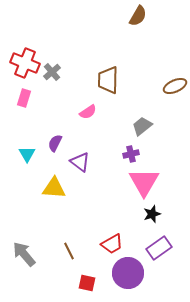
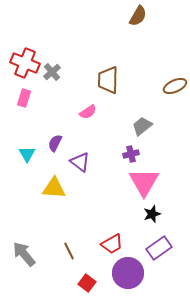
red square: rotated 24 degrees clockwise
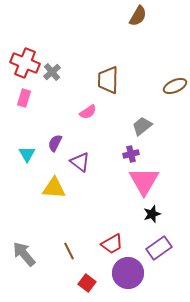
pink triangle: moved 1 px up
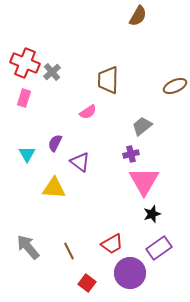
gray arrow: moved 4 px right, 7 px up
purple circle: moved 2 px right
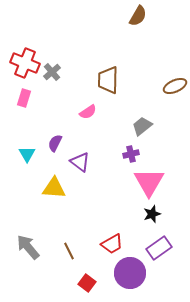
pink triangle: moved 5 px right, 1 px down
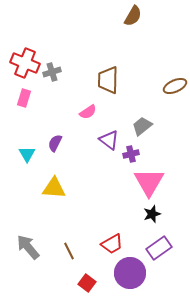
brown semicircle: moved 5 px left
gray cross: rotated 24 degrees clockwise
purple triangle: moved 29 px right, 22 px up
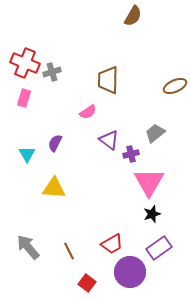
gray trapezoid: moved 13 px right, 7 px down
purple circle: moved 1 px up
